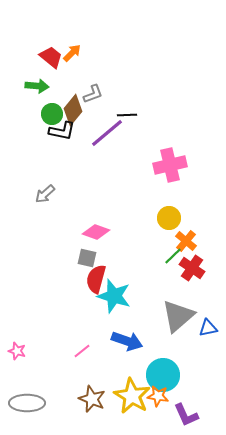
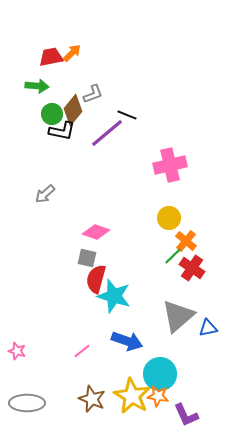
red trapezoid: rotated 50 degrees counterclockwise
black line: rotated 24 degrees clockwise
cyan circle: moved 3 px left, 1 px up
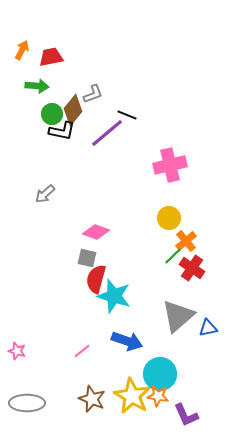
orange arrow: moved 50 px left, 3 px up; rotated 18 degrees counterclockwise
orange cross: rotated 10 degrees clockwise
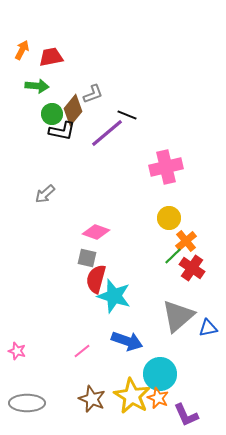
pink cross: moved 4 px left, 2 px down
orange star: moved 2 px down; rotated 15 degrees clockwise
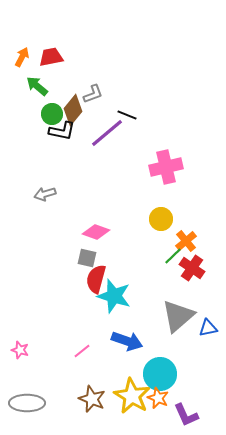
orange arrow: moved 7 px down
green arrow: rotated 145 degrees counterclockwise
gray arrow: rotated 25 degrees clockwise
yellow circle: moved 8 px left, 1 px down
pink star: moved 3 px right, 1 px up
